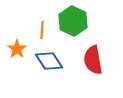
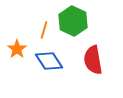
orange line: moved 2 px right; rotated 12 degrees clockwise
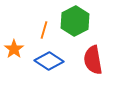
green hexagon: moved 2 px right; rotated 8 degrees clockwise
orange star: moved 3 px left
blue diamond: rotated 24 degrees counterclockwise
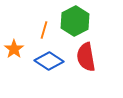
red semicircle: moved 7 px left, 3 px up
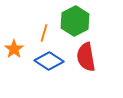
orange line: moved 3 px down
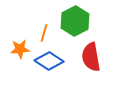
orange star: moved 6 px right; rotated 30 degrees clockwise
red semicircle: moved 5 px right
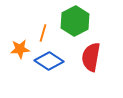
orange line: moved 1 px left
red semicircle: rotated 20 degrees clockwise
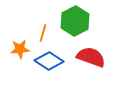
red semicircle: rotated 100 degrees clockwise
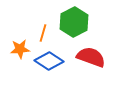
green hexagon: moved 1 px left, 1 px down
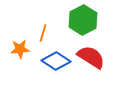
green hexagon: moved 9 px right, 2 px up
red semicircle: rotated 12 degrees clockwise
blue diamond: moved 7 px right
